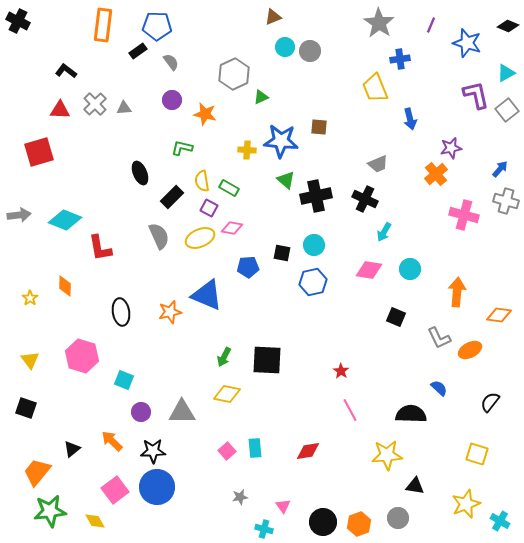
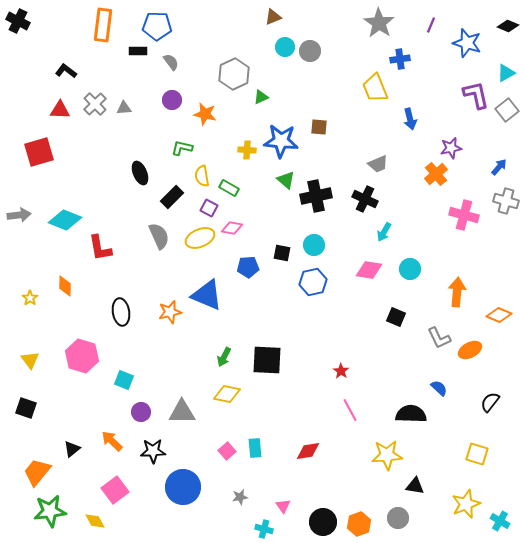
black rectangle at (138, 51): rotated 36 degrees clockwise
blue arrow at (500, 169): moved 1 px left, 2 px up
yellow semicircle at (202, 181): moved 5 px up
orange diamond at (499, 315): rotated 15 degrees clockwise
blue circle at (157, 487): moved 26 px right
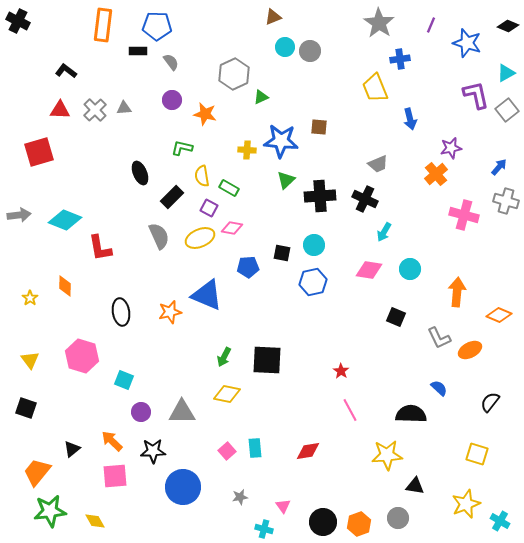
gray cross at (95, 104): moved 6 px down
green triangle at (286, 180): rotated 36 degrees clockwise
black cross at (316, 196): moved 4 px right; rotated 8 degrees clockwise
pink square at (115, 490): moved 14 px up; rotated 32 degrees clockwise
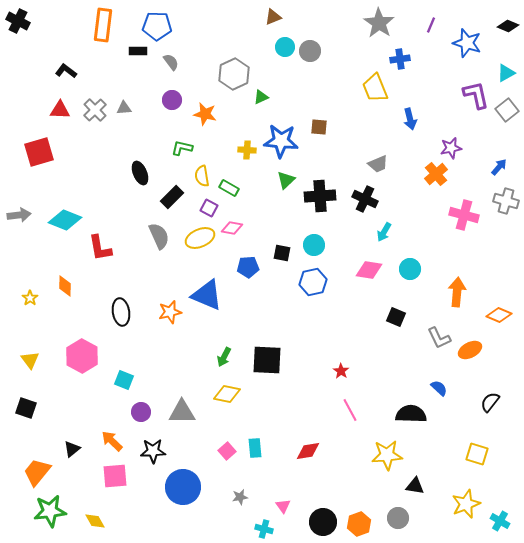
pink hexagon at (82, 356): rotated 12 degrees clockwise
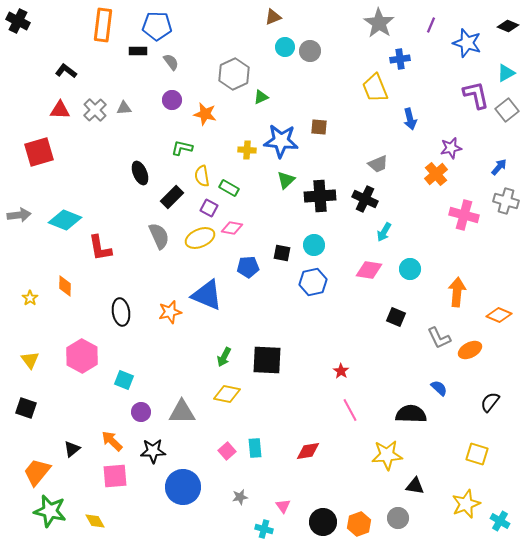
green star at (50, 511): rotated 20 degrees clockwise
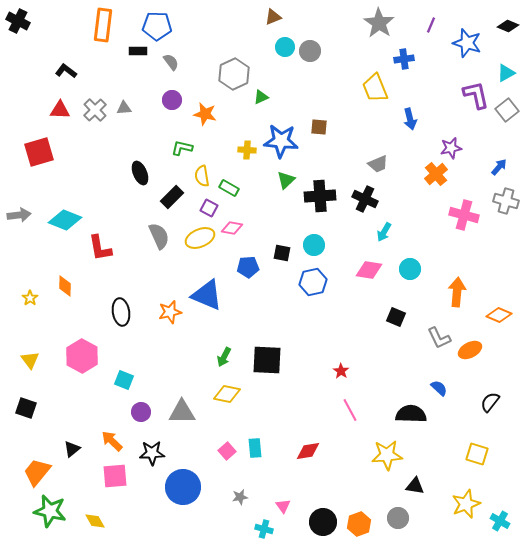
blue cross at (400, 59): moved 4 px right
black star at (153, 451): moved 1 px left, 2 px down
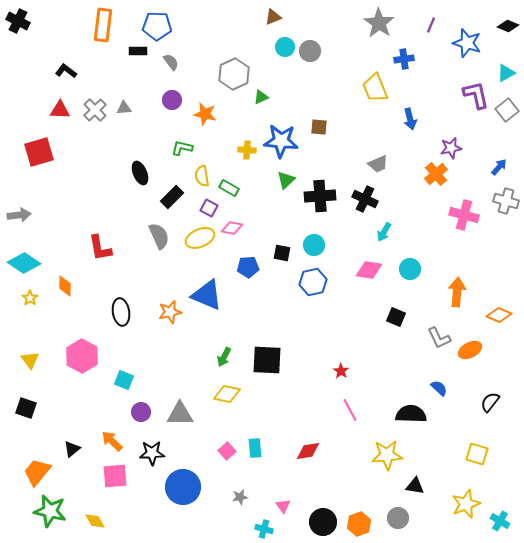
cyan diamond at (65, 220): moved 41 px left, 43 px down; rotated 12 degrees clockwise
gray triangle at (182, 412): moved 2 px left, 2 px down
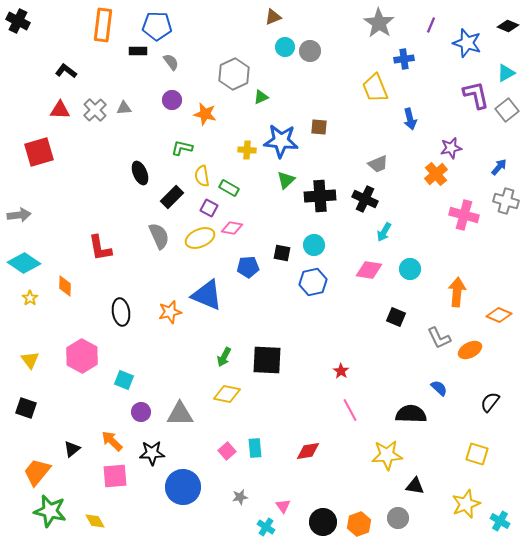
cyan cross at (264, 529): moved 2 px right, 2 px up; rotated 18 degrees clockwise
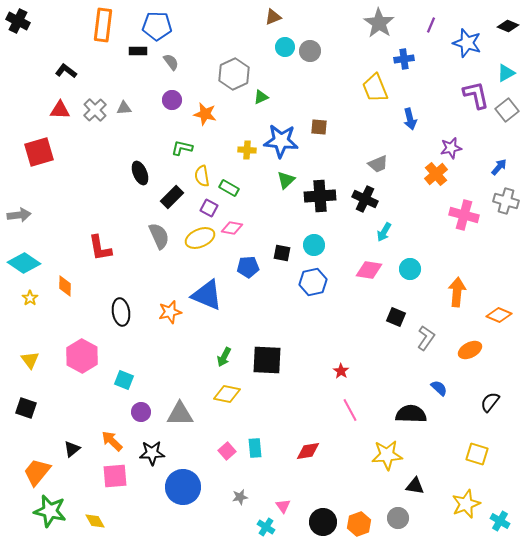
gray L-shape at (439, 338): moved 13 px left; rotated 120 degrees counterclockwise
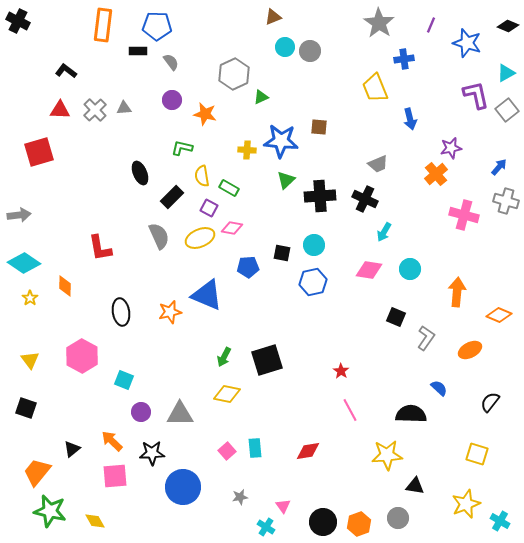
black square at (267, 360): rotated 20 degrees counterclockwise
